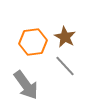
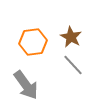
brown star: moved 6 px right
gray line: moved 8 px right, 1 px up
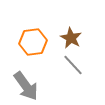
brown star: moved 1 px down
gray arrow: moved 1 px down
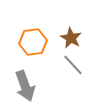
gray arrow: moved 1 px left; rotated 16 degrees clockwise
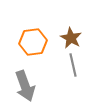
gray line: rotated 30 degrees clockwise
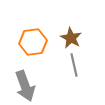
gray line: moved 1 px right
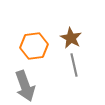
orange hexagon: moved 1 px right, 4 px down
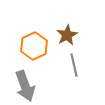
brown star: moved 4 px left, 3 px up; rotated 15 degrees clockwise
orange hexagon: rotated 16 degrees counterclockwise
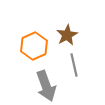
gray arrow: moved 21 px right
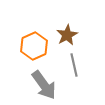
gray arrow: moved 2 px left, 1 px up; rotated 16 degrees counterclockwise
